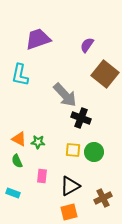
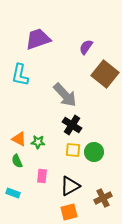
purple semicircle: moved 1 px left, 2 px down
black cross: moved 9 px left, 7 px down; rotated 12 degrees clockwise
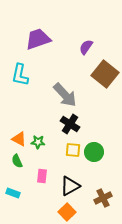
black cross: moved 2 px left, 1 px up
orange square: moved 2 px left; rotated 30 degrees counterclockwise
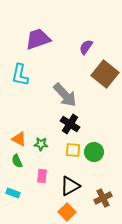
green star: moved 3 px right, 2 px down
